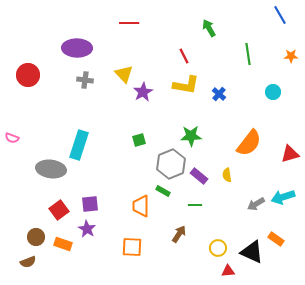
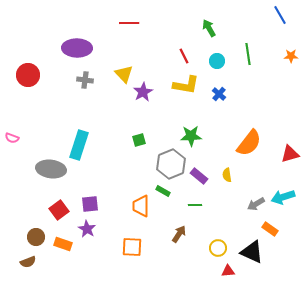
cyan circle at (273, 92): moved 56 px left, 31 px up
orange rectangle at (276, 239): moved 6 px left, 10 px up
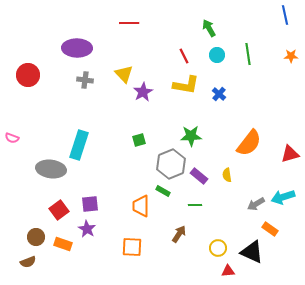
blue line at (280, 15): moved 5 px right; rotated 18 degrees clockwise
cyan circle at (217, 61): moved 6 px up
